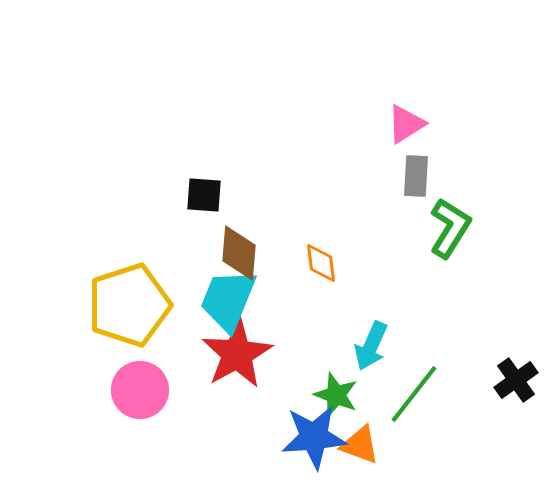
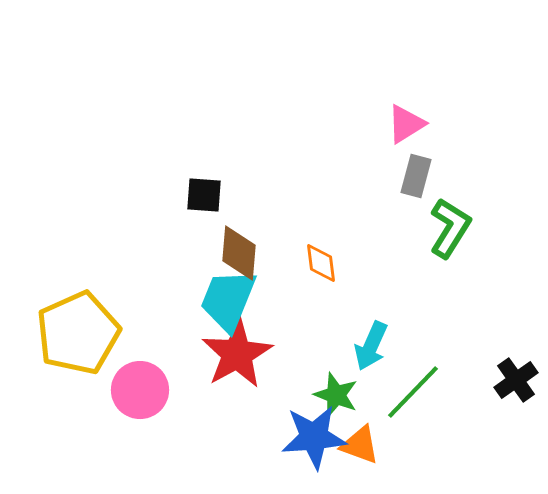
gray rectangle: rotated 12 degrees clockwise
yellow pentagon: moved 51 px left, 28 px down; rotated 6 degrees counterclockwise
green line: moved 1 px left, 2 px up; rotated 6 degrees clockwise
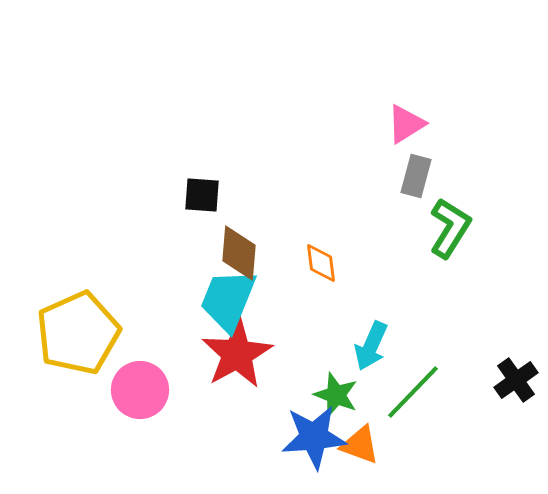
black square: moved 2 px left
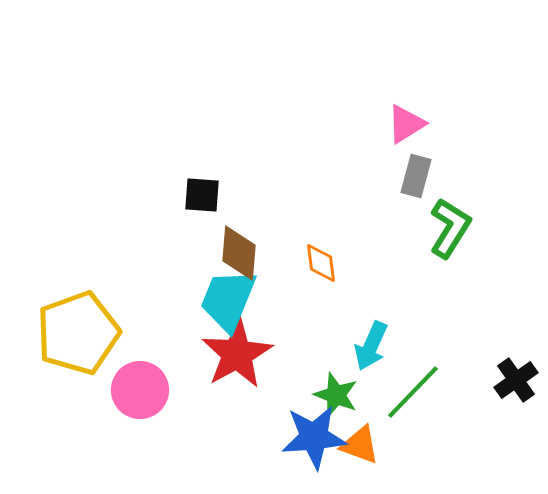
yellow pentagon: rotated 4 degrees clockwise
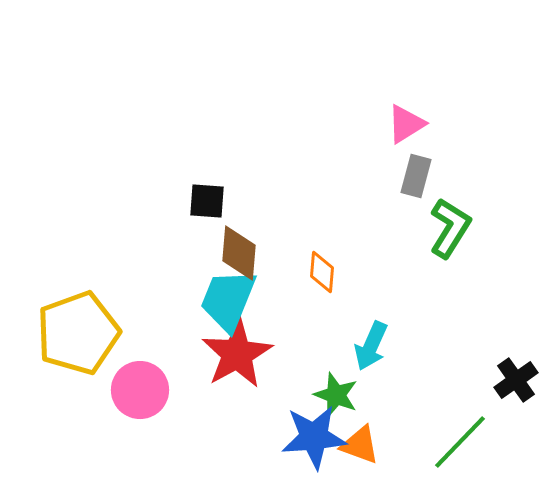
black square: moved 5 px right, 6 px down
orange diamond: moved 1 px right, 9 px down; rotated 12 degrees clockwise
green line: moved 47 px right, 50 px down
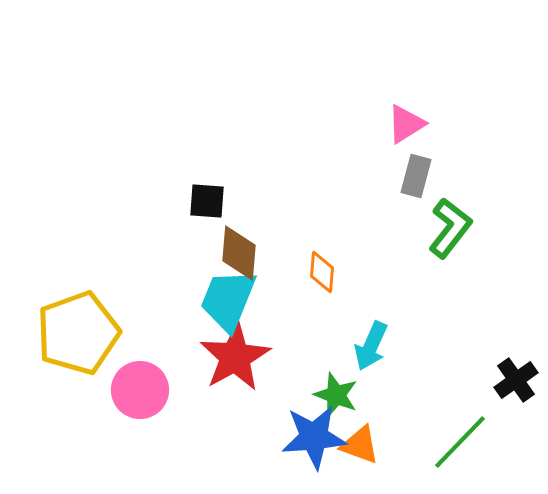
green L-shape: rotated 6 degrees clockwise
red star: moved 2 px left, 3 px down
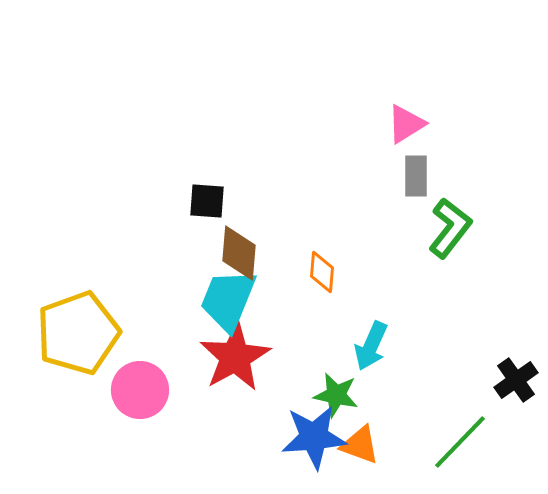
gray rectangle: rotated 15 degrees counterclockwise
green star: rotated 9 degrees counterclockwise
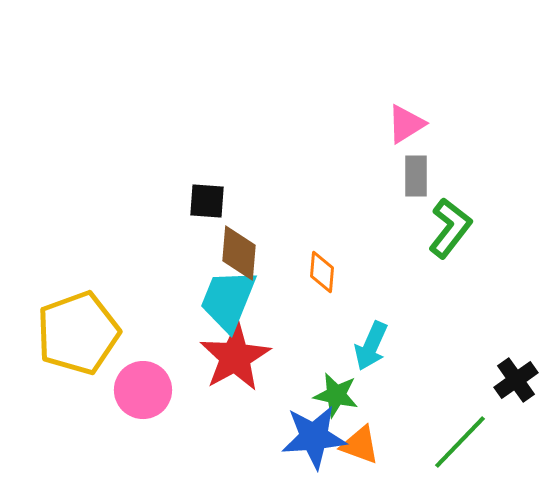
pink circle: moved 3 px right
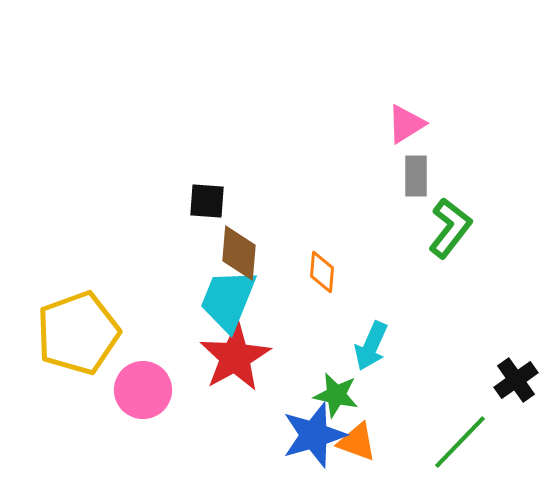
blue star: moved 2 px up; rotated 12 degrees counterclockwise
orange triangle: moved 3 px left, 3 px up
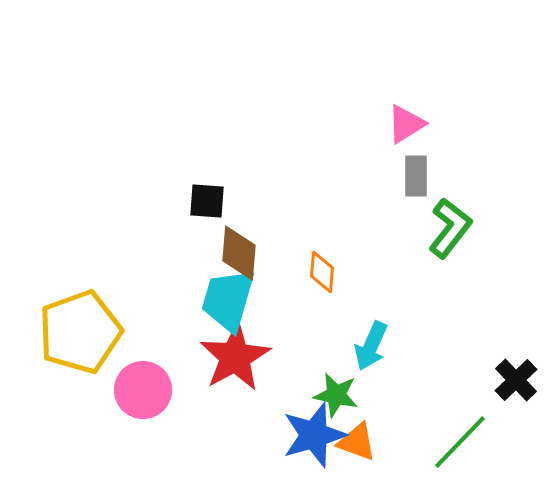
cyan trapezoid: rotated 6 degrees counterclockwise
yellow pentagon: moved 2 px right, 1 px up
black cross: rotated 9 degrees counterclockwise
